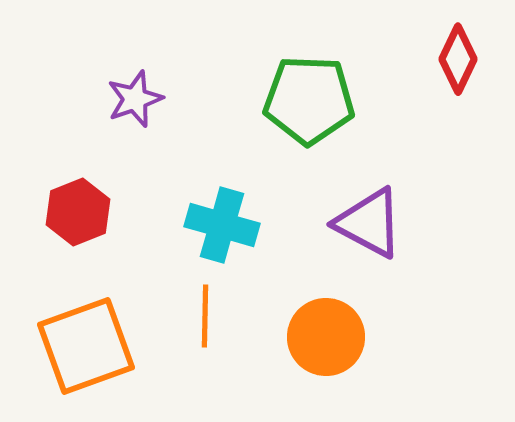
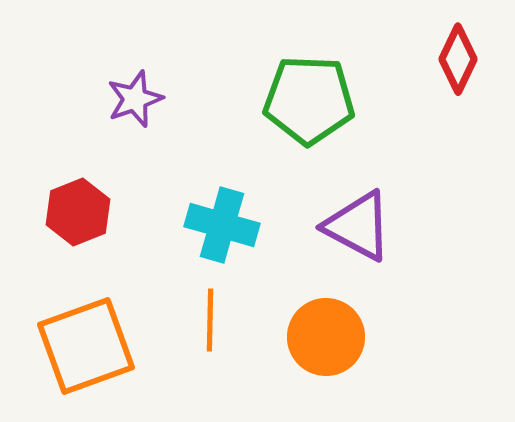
purple triangle: moved 11 px left, 3 px down
orange line: moved 5 px right, 4 px down
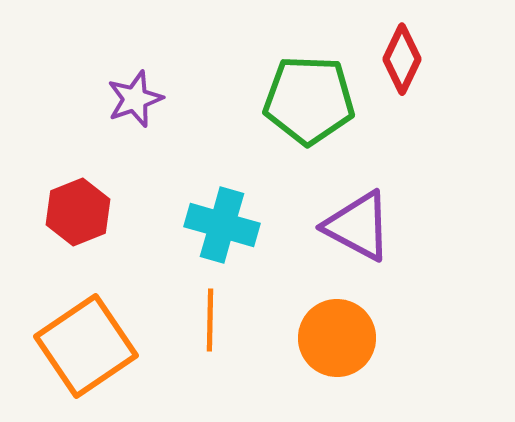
red diamond: moved 56 px left
orange circle: moved 11 px right, 1 px down
orange square: rotated 14 degrees counterclockwise
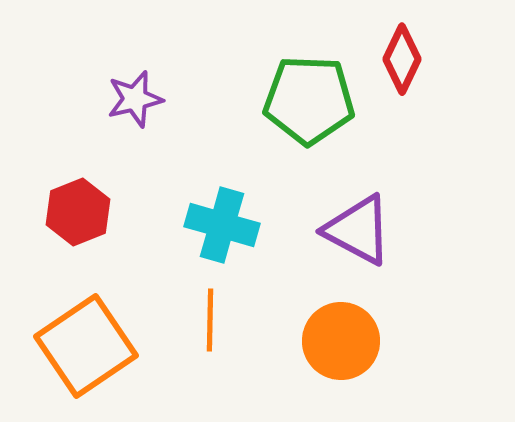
purple star: rotated 6 degrees clockwise
purple triangle: moved 4 px down
orange circle: moved 4 px right, 3 px down
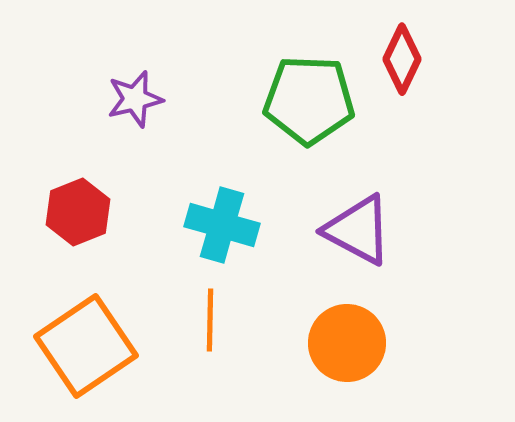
orange circle: moved 6 px right, 2 px down
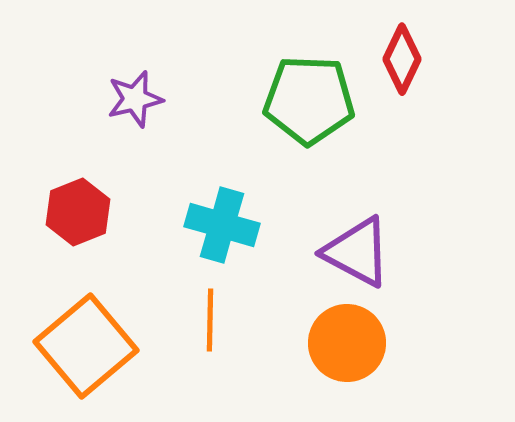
purple triangle: moved 1 px left, 22 px down
orange square: rotated 6 degrees counterclockwise
